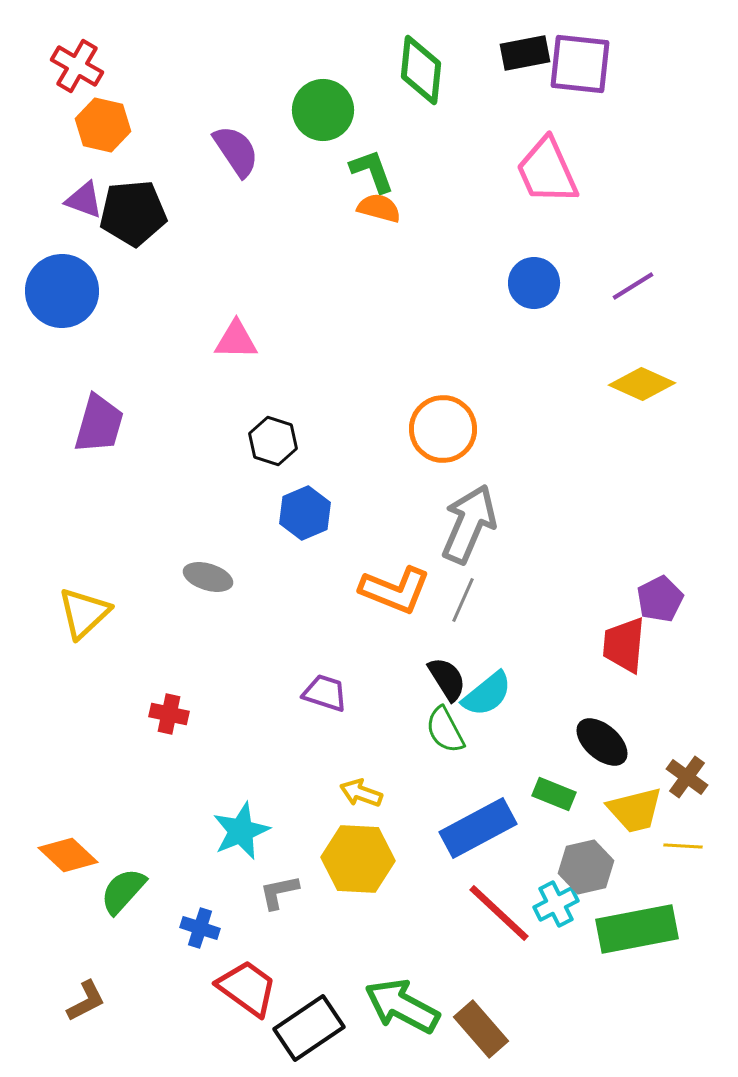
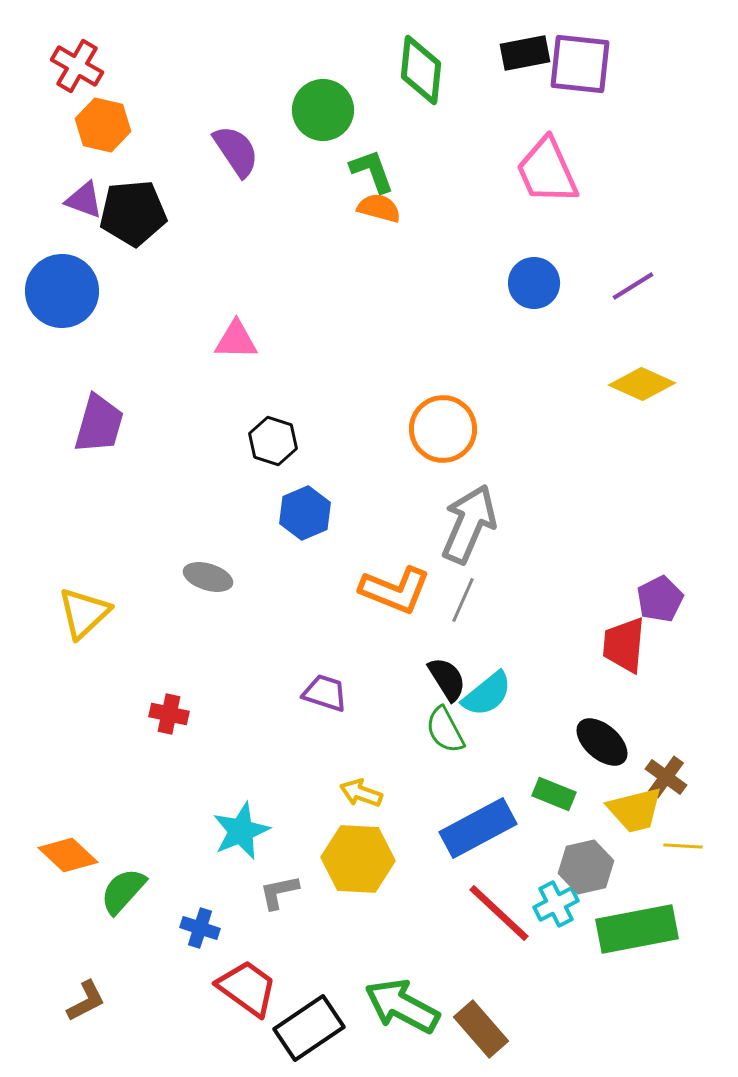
brown cross at (687, 777): moved 21 px left
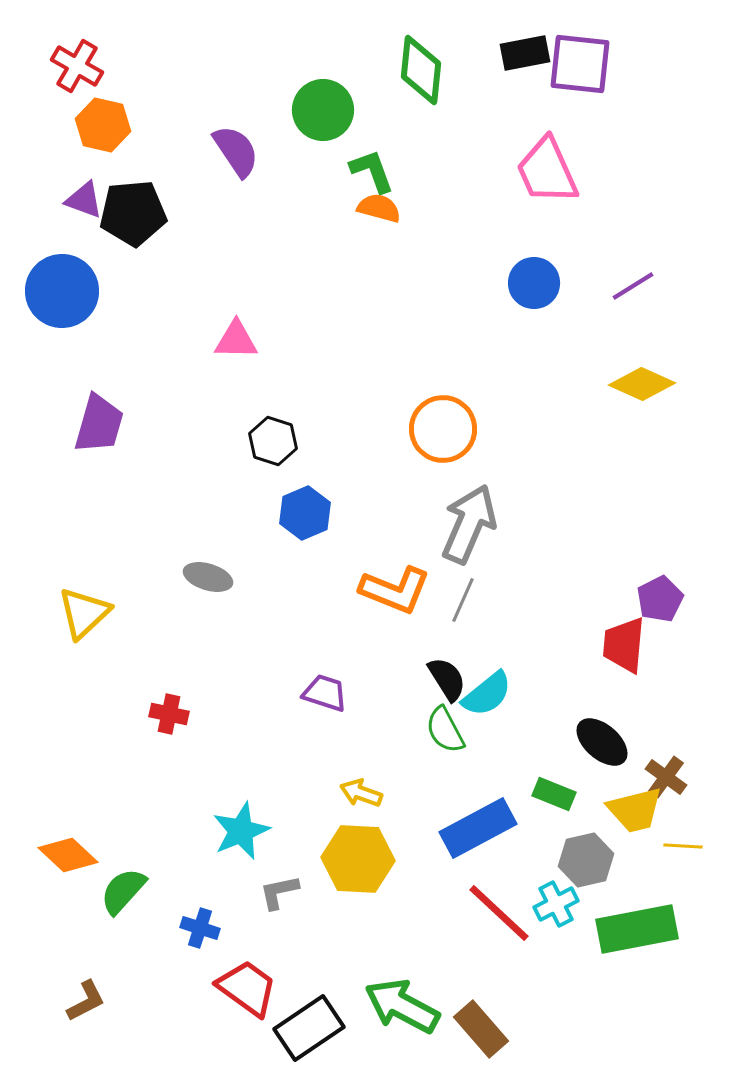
gray hexagon at (586, 867): moved 7 px up
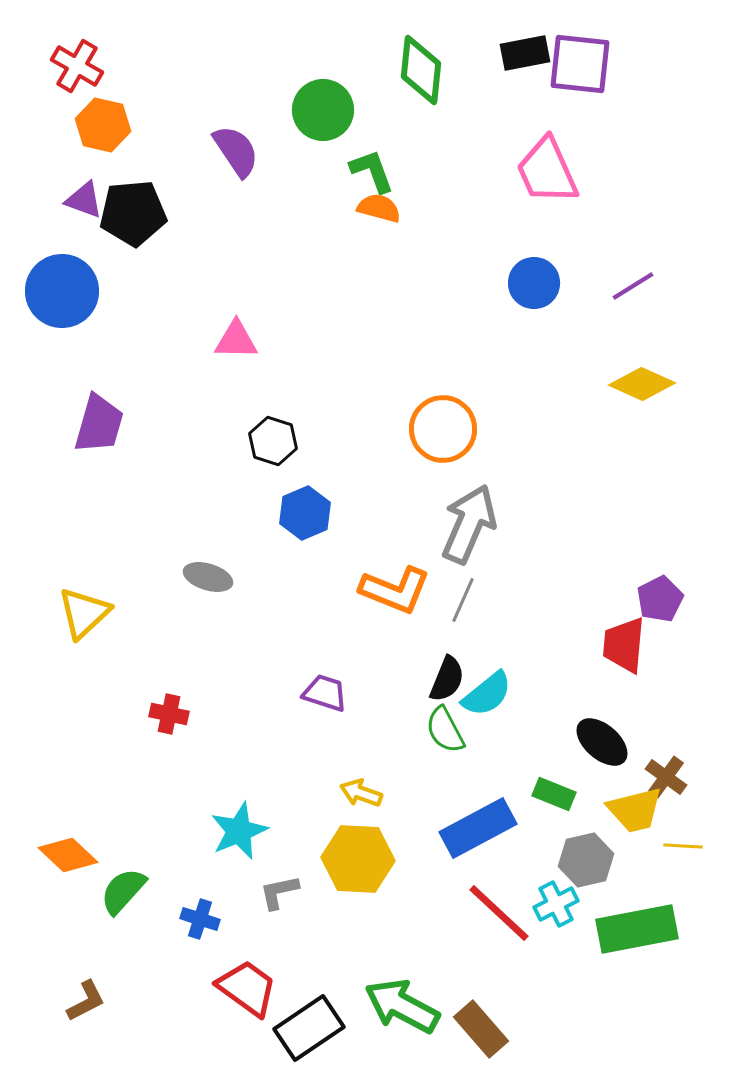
black semicircle at (447, 679): rotated 54 degrees clockwise
cyan star at (241, 831): moved 2 px left
blue cross at (200, 928): moved 9 px up
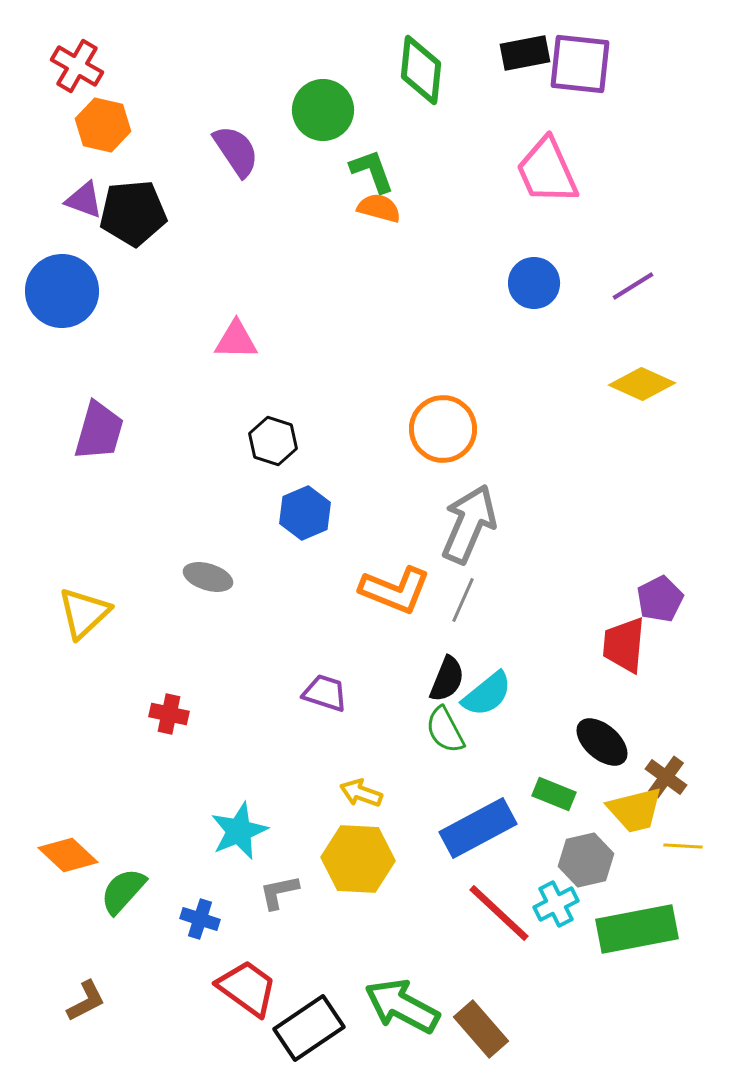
purple trapezoid at (99, 424): moved 7 px down
